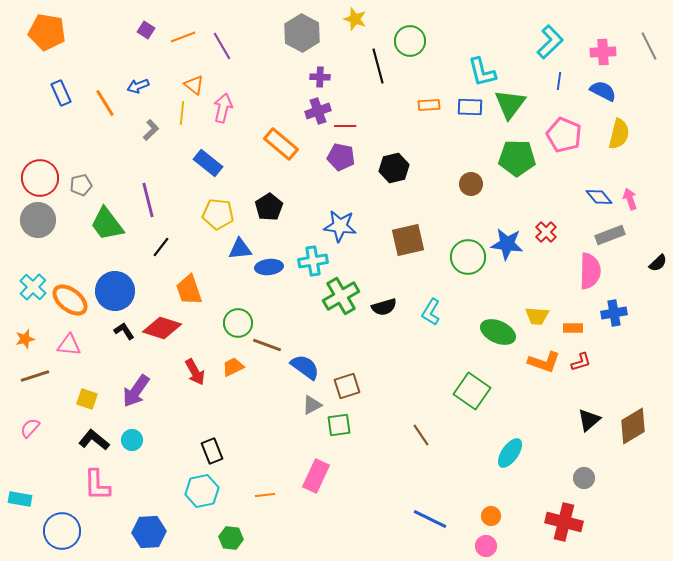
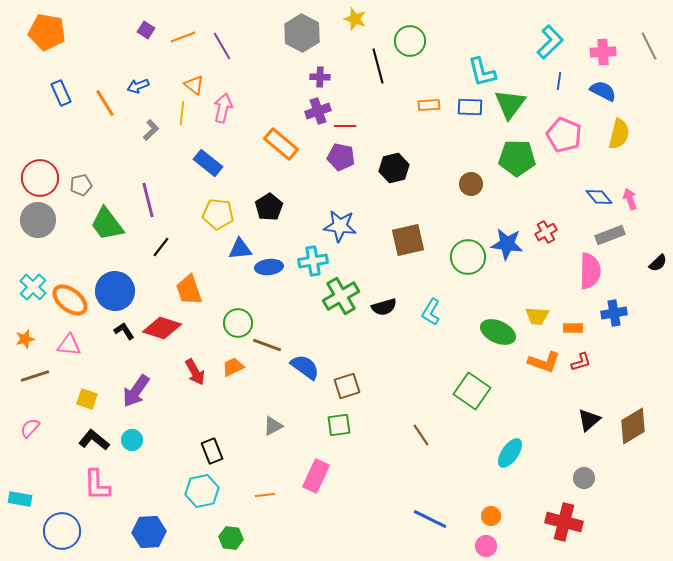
red cross at (546, 232): rotated 15 degrees clockwise
gray triangle at (312, 405): moved 39 px left, 21 px down
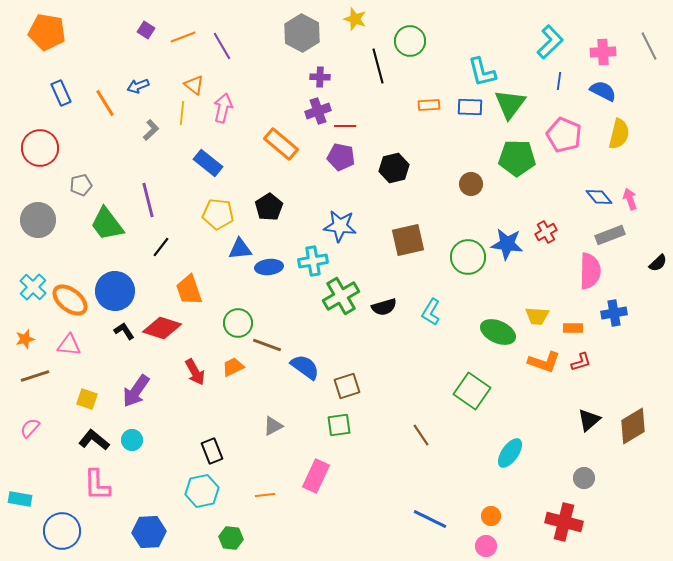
red circle at (40, 178): moved 30 px up
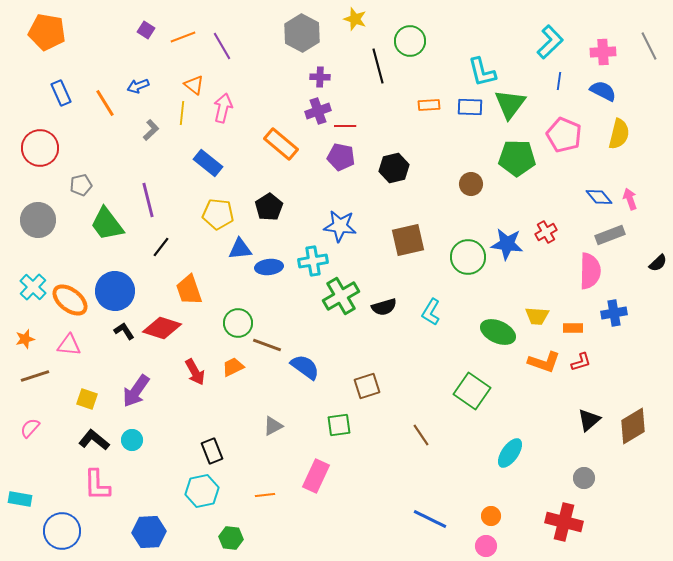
brown square at (347, 386): moved 20 px right
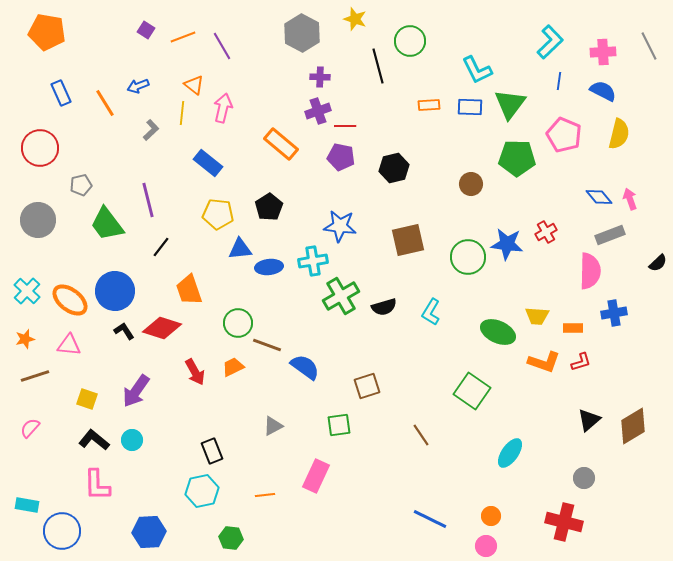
cyan L-shape at (482, 72): moved 5 px left, 2 px up; rotated 12 degrees counterclockwise
cyan cross at (33, 287): moved 6 px left, 4 px down
cyan rectangle at (20, 499): moved 7 px right, 6 px down
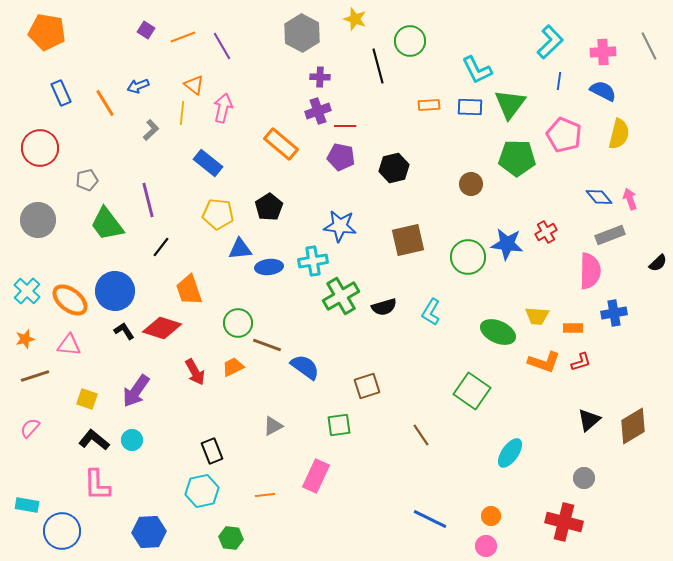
gray pentagon at (81, 185): moved 6 px right, 5 px up
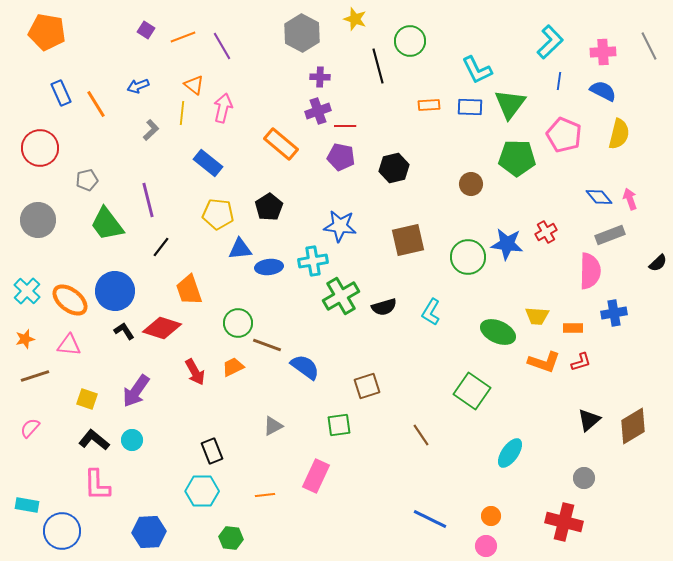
orange line at (105, 103): moved 9 px left, 1 px down
cyan hexagon at (202, 491): rotated 12 degrees clockwise
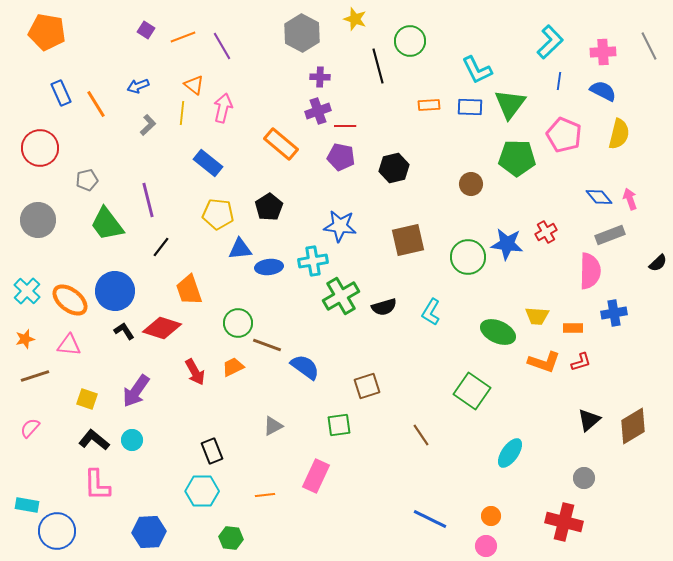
gray L-shape at (151, 130): moved 3 px left, 5 px up
blue circle at (62, 531): moved 5 px left
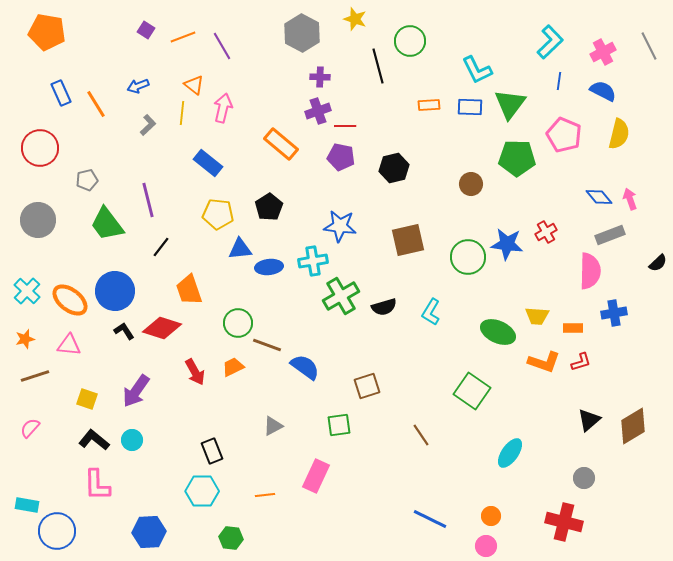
pink cross at (603, 52): rotated 25 degrees counterclockwise
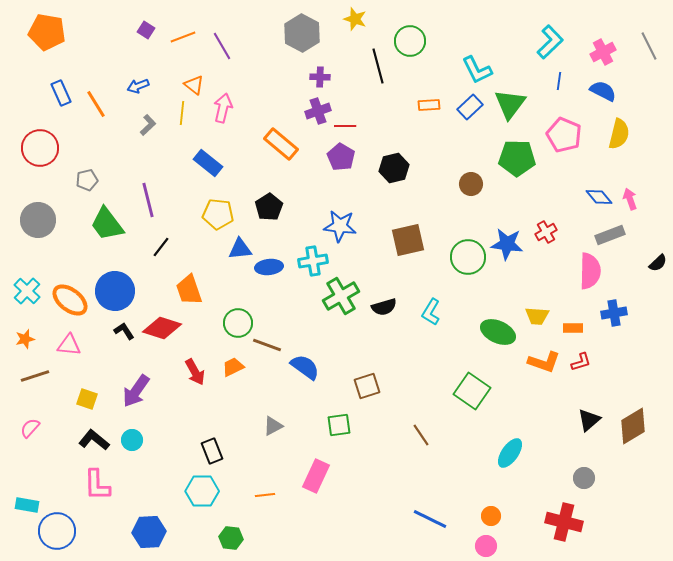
blue rectangle at (470, 107): rotated 45 degrees counterclockwise
purple pentagon at (341, 157): rotated 20 degrees clockwise
